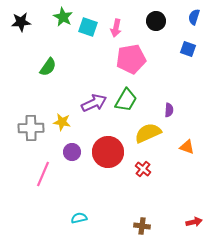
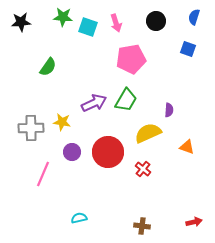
green star: rotated 24 degrees counterclockwise
pink arrow: moved 5 px up; rotated 30 degrees counterclockwise
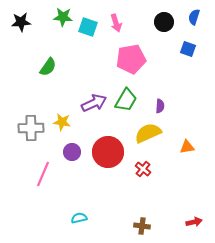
black circle: moved 8 px right, 1 px down
purple semicircle: moved 9 px left, 4 px up
orange triangle: rotated 28 degrees counterclockwise
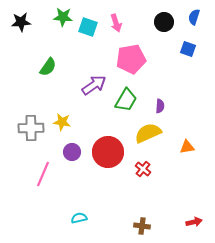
purple arrow: moved 18 px up; rotated 10 degrees counterclockwise
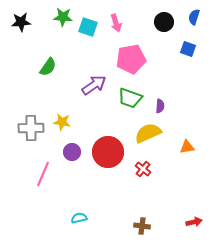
green trapezoid: moved 4 px right, 2 px up; rotated 80 degrees clockwise
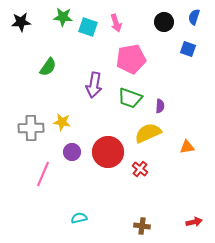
purple arrow: rotated 135 degrees clockwise
red cross: moved 3 px left
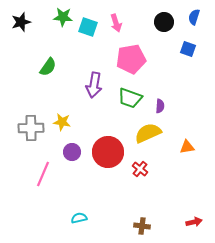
black star: rotated 12 degrees counterclockwise
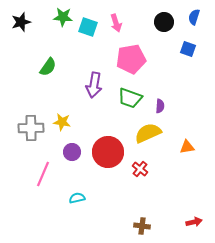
cyan semicircle: moved 2 px left, 20 px up
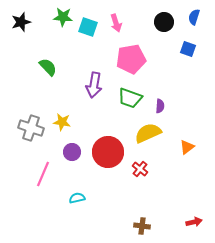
green semicircle: rotated 78 degrees counterclockwise
gray cross: rotated 20 degrees clockwise
orange triangle: rotated 28 degrees counterclockwise
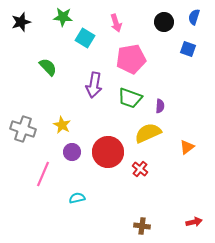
cyan square: moved 3 px left, 11 px down; rotated 12 degrees clockwise
yellow star: moved 3 px down; rotated 18 degrees clockwise
gray cross: moved 8 px left, 1 px down
